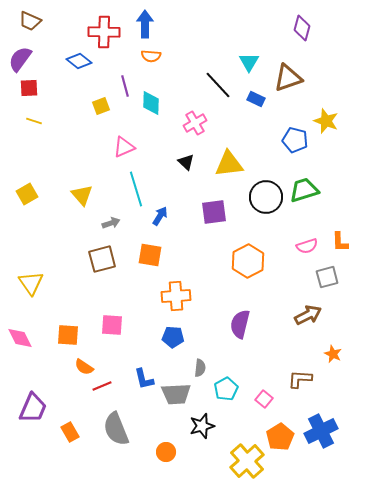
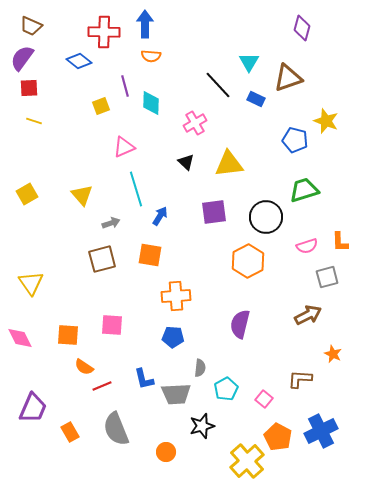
brown trapezoid at (30, 21): moved 1 px right, 5 px down
purple semicircle at (20, 59): moved 2 px right, 1 px up
black circle at (266, 197): moved 20 px down
orange pentagon at (280, 437): moved 2 px left; rotated 12 degrees counterclockwise
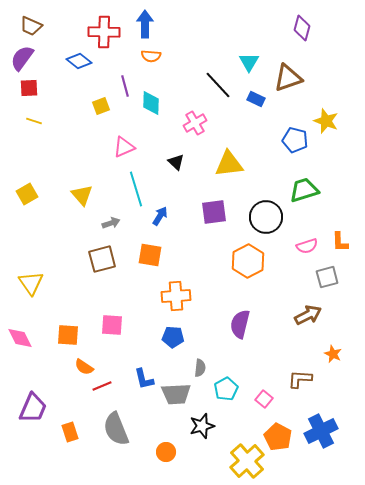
black triangle at (186, 162): moved 10 px left
orange rectangle at (70, 432): rotated 12 degrees clockwise
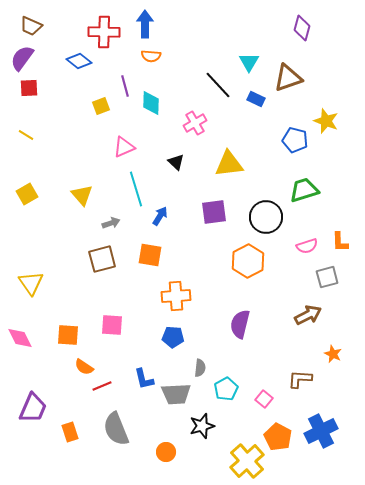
yellow line at (34, 121): moved 8 px left, 14 px down; rotated 14 degrees clockwise
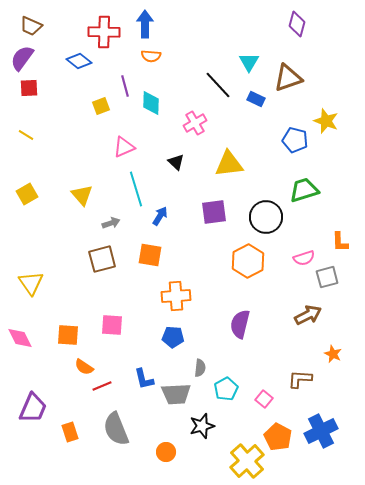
purple diamond at (302, 28): moved 5 px left, 4 px up
pink semicircle at (307, 246): moved 3 px left, 12 px down
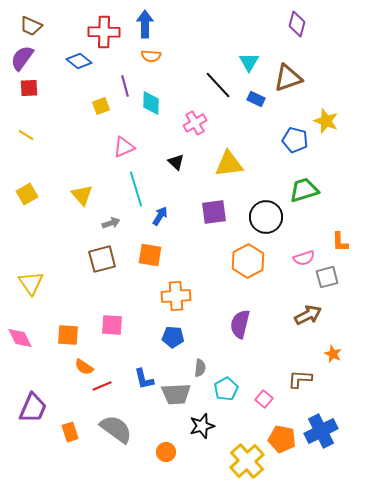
gray semicircle at (116, 429): rotated 148 degrees clockwise
orange pentagon at (278, 437): moved 4 px right, 2 px down; rotated 16 degrees counterclockwise
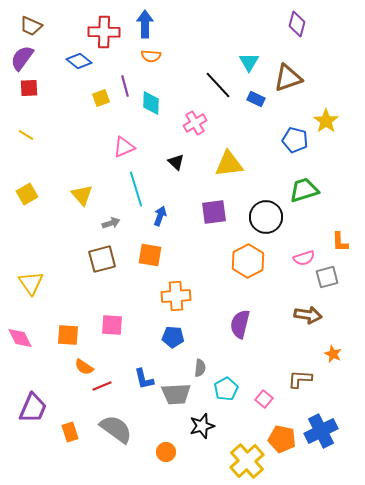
yellow square at (101, 106): moved 8 px up
yellow star at (326, 121): rotated 15 degrees clockwise
blue arrow at (160, 216): rotated 12 degrees counterclockwise
brown arrow at (308, 315): rotated 36 degrees clockwise
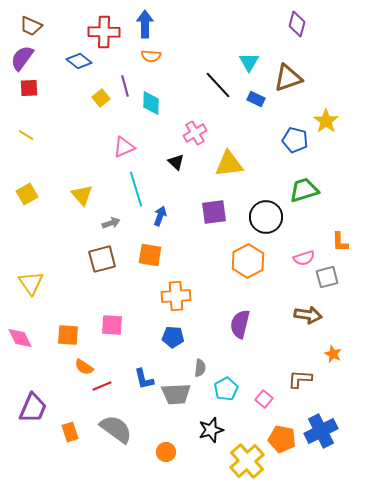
yellow square at (101, 98): rotated 18 degrees counterclockwise
pink cross at (195, 123): moved 10 px down
black star at (202, 426): moved 9 px right, 4 px down
